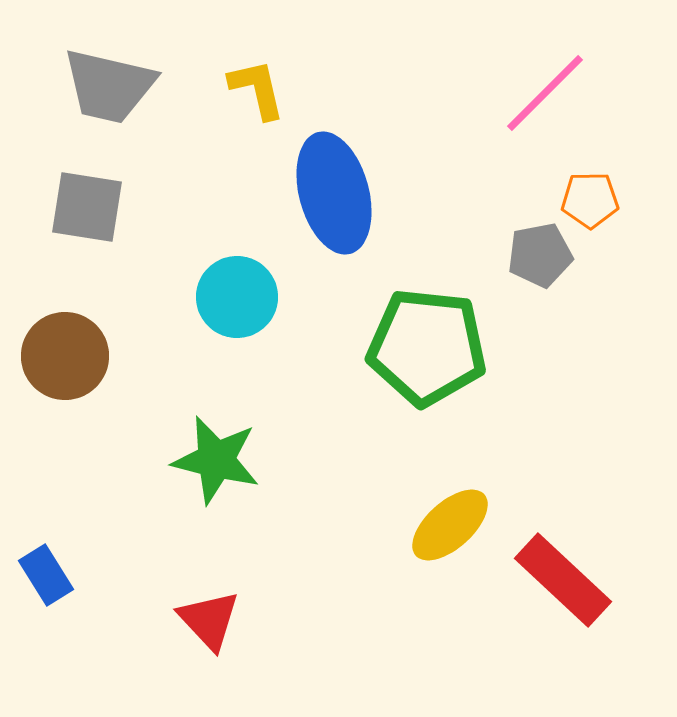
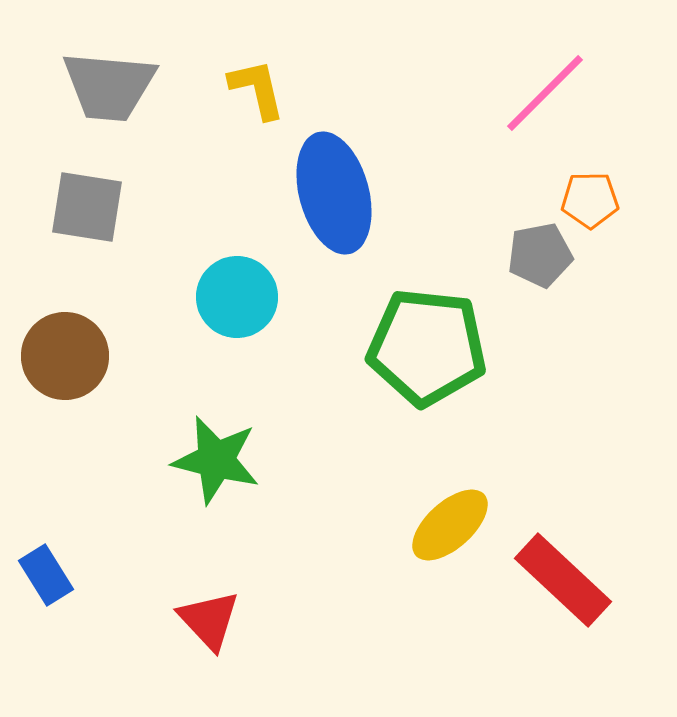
gray trapezoid: rotated 8 degrees counterclockwise
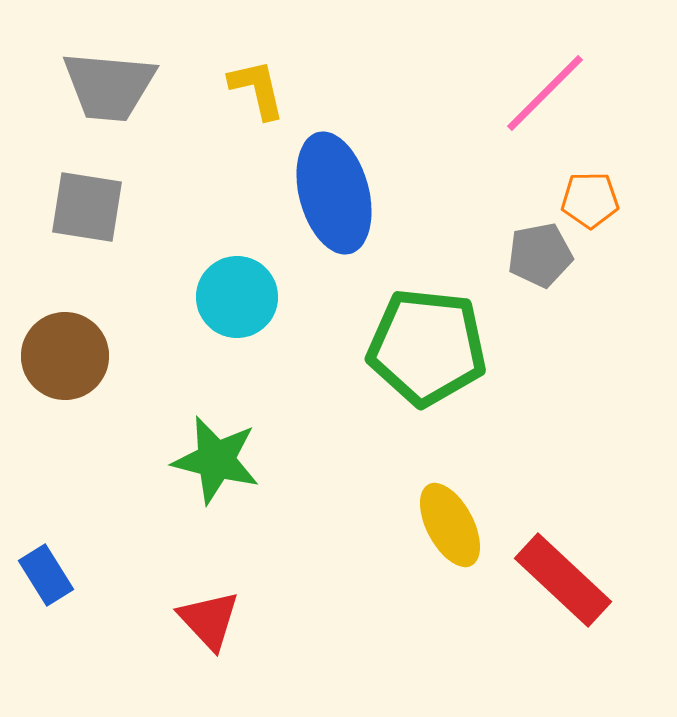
yellow ellipse: rotated 76 degrees counterclockwise
